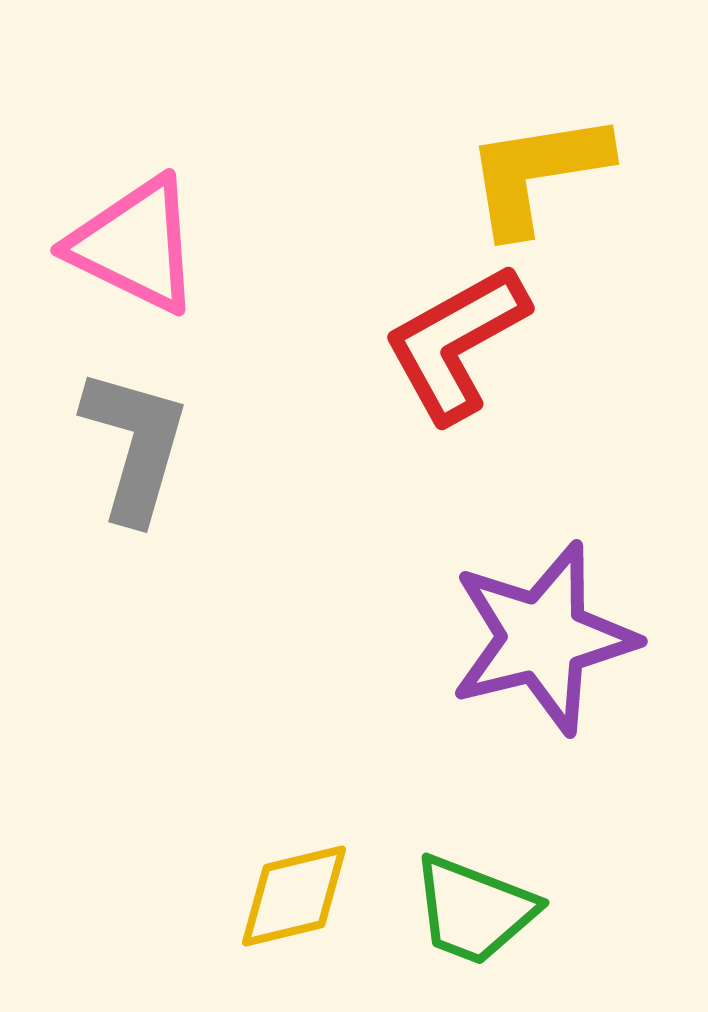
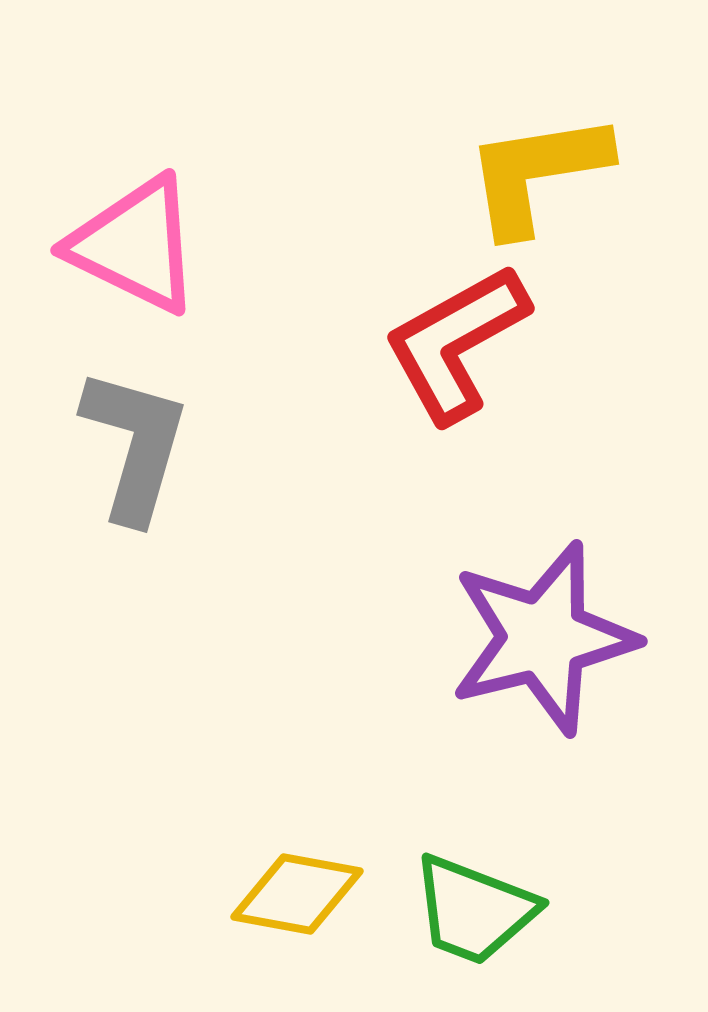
yellow diamond: moved 3 px right, 2 px up; rotated 24 degrees clockwise
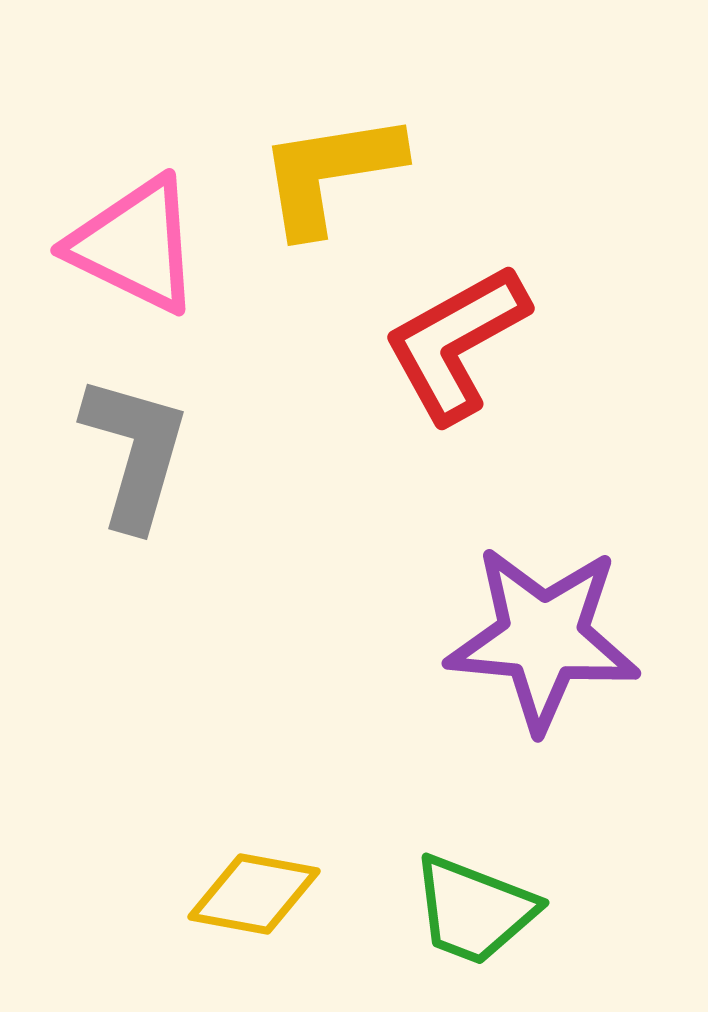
yellow L-shape: moved 207 px left
gray L-shape: moved 7 px down
purple star: rotated 19 degrees clockwise
yellow diamond: moved 43 px left
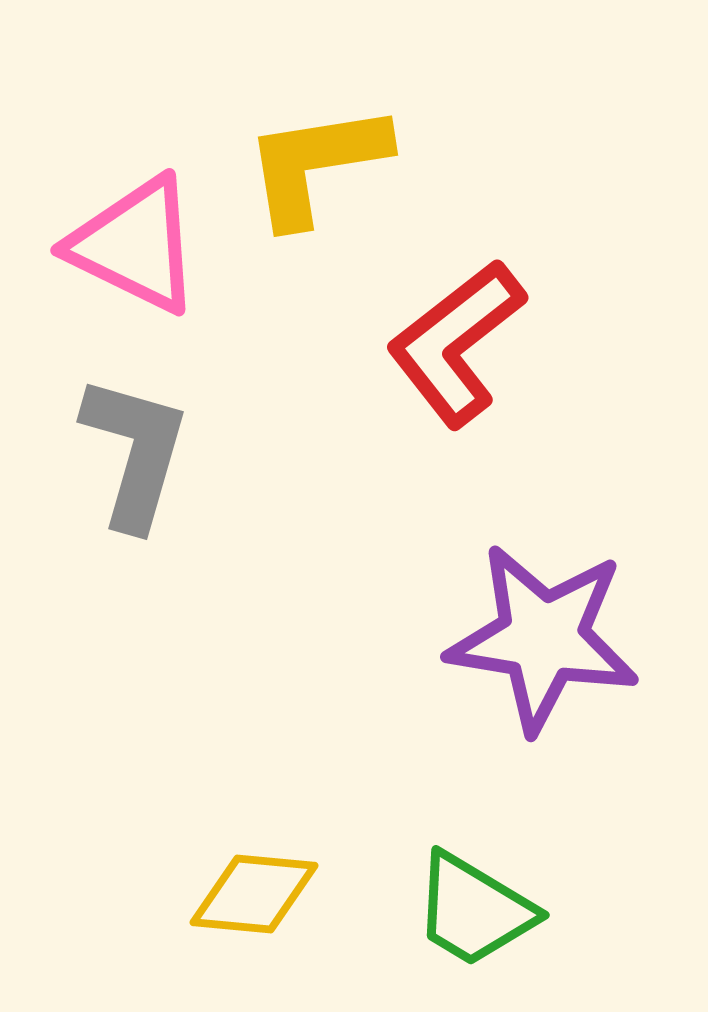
yellow L-shape: moved 14 px left, 9 px up
red L-shape: rotated 9 degrees counterclockwise
purple star: rotated 4 degrees clockwise
yellow diamond: rotated 5 degrees counterclockwise
green trapezoid: rotated 10 degrees clockwise
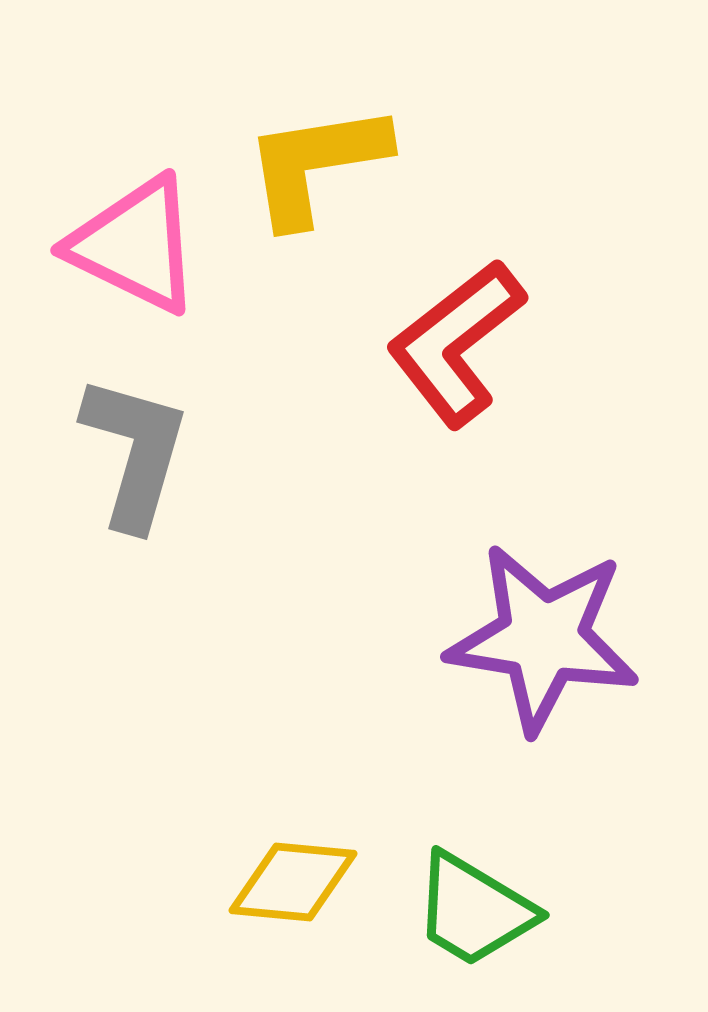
yellow diamond: moved 39 px right, 12 px up
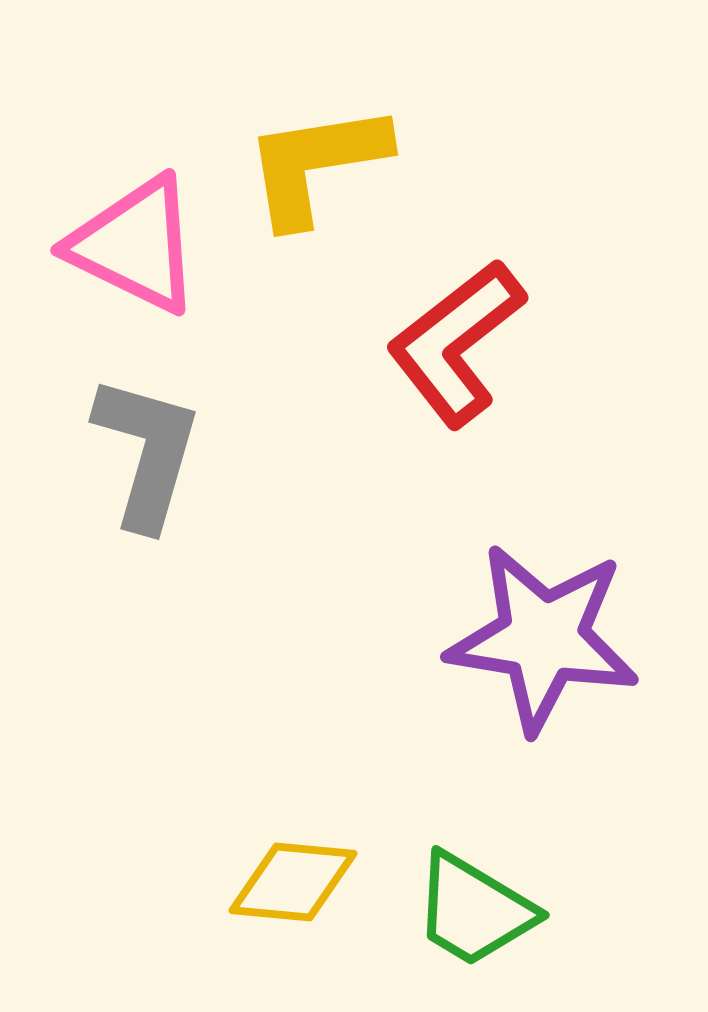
gray L-shape: moved 12 px right
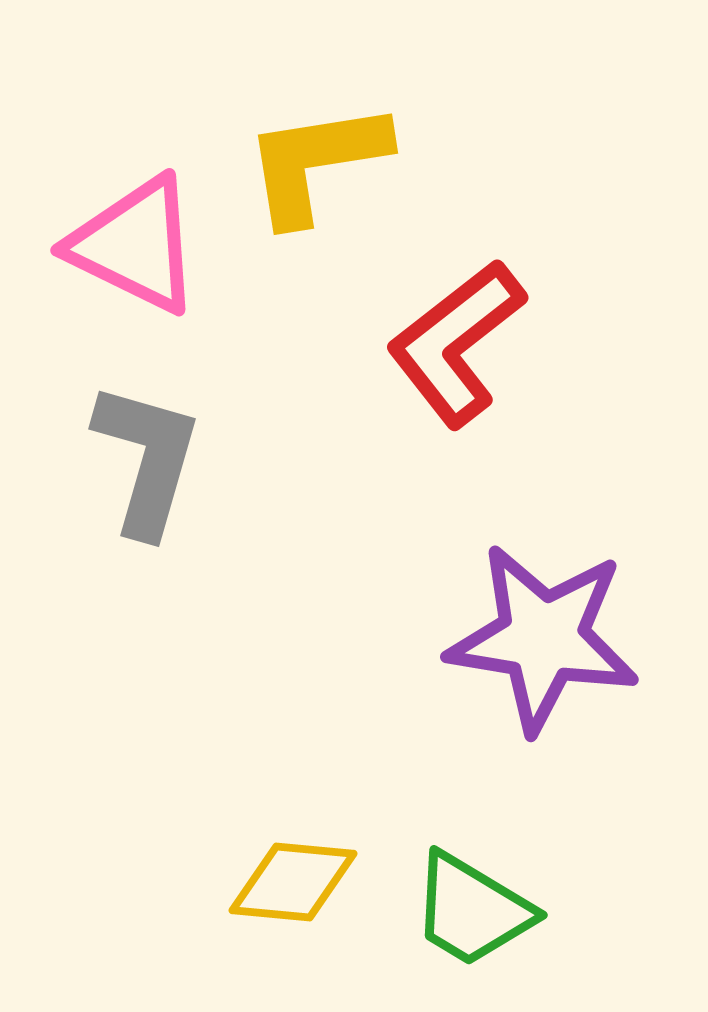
yellow L-shape: moved 2 px up
gray L-shape: moved 7 px down
green trapezoid: moved 2 px left
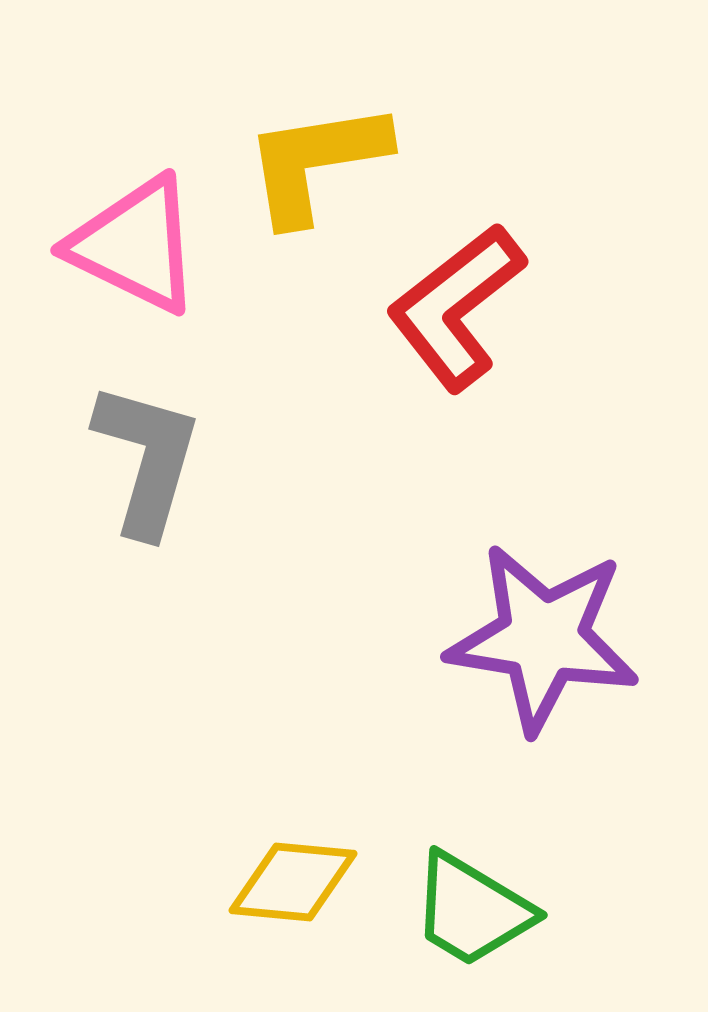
red L-shape: moved 36 px up
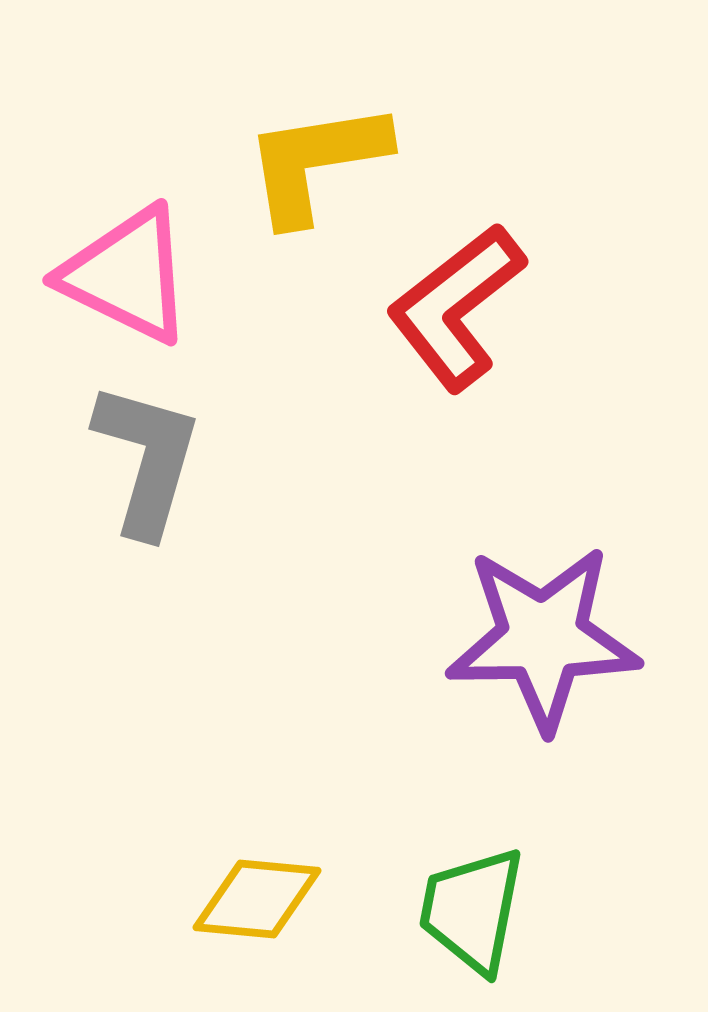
pink triangle: moved 8 px left, 30 px down
purple star: rotated 10 degrees counterclockwise
yellow diamond: moved 36 px left, 17 px down
green trapezoid: rotated 70 degrees clockwise
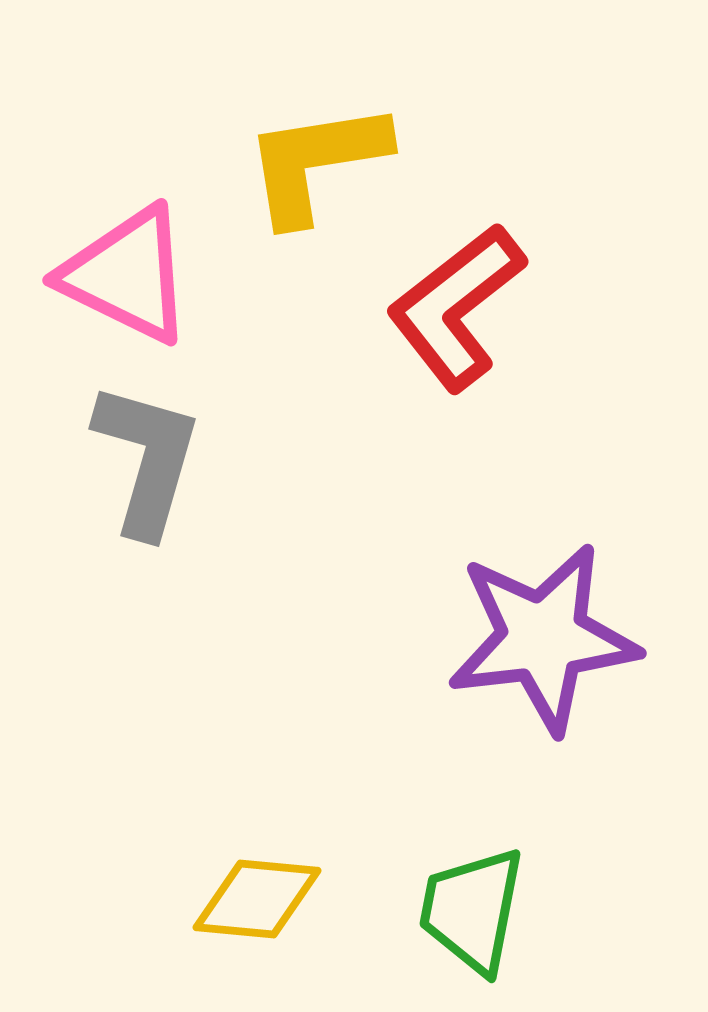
purple star: rotated 6 degrees counterclockwise
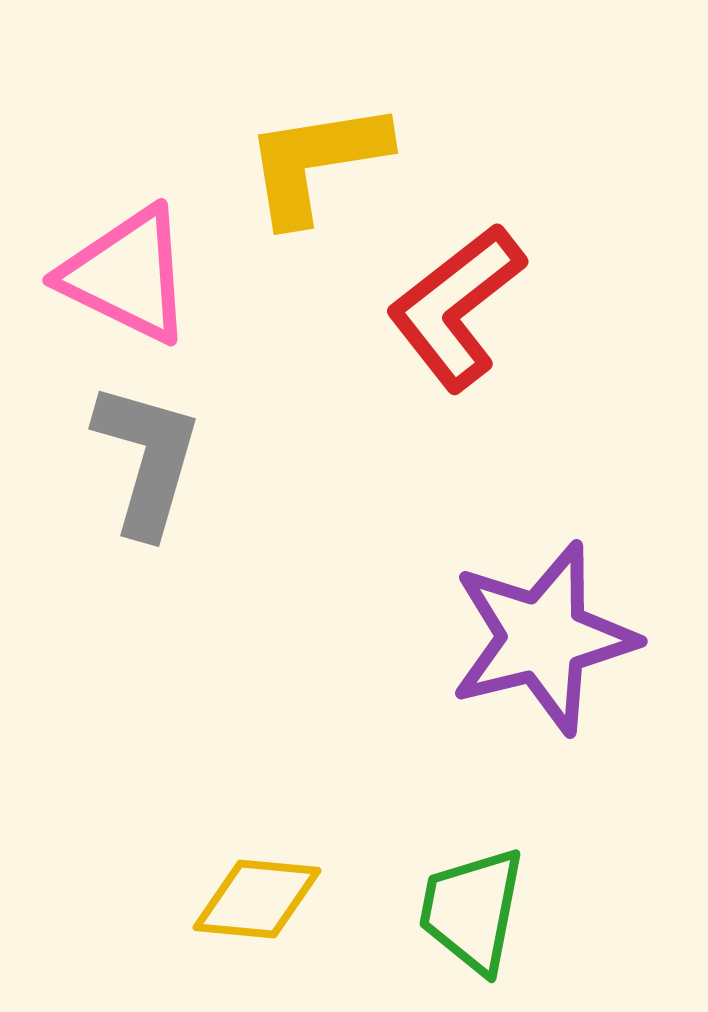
purple star: rotated 7 degrees counterclockwise
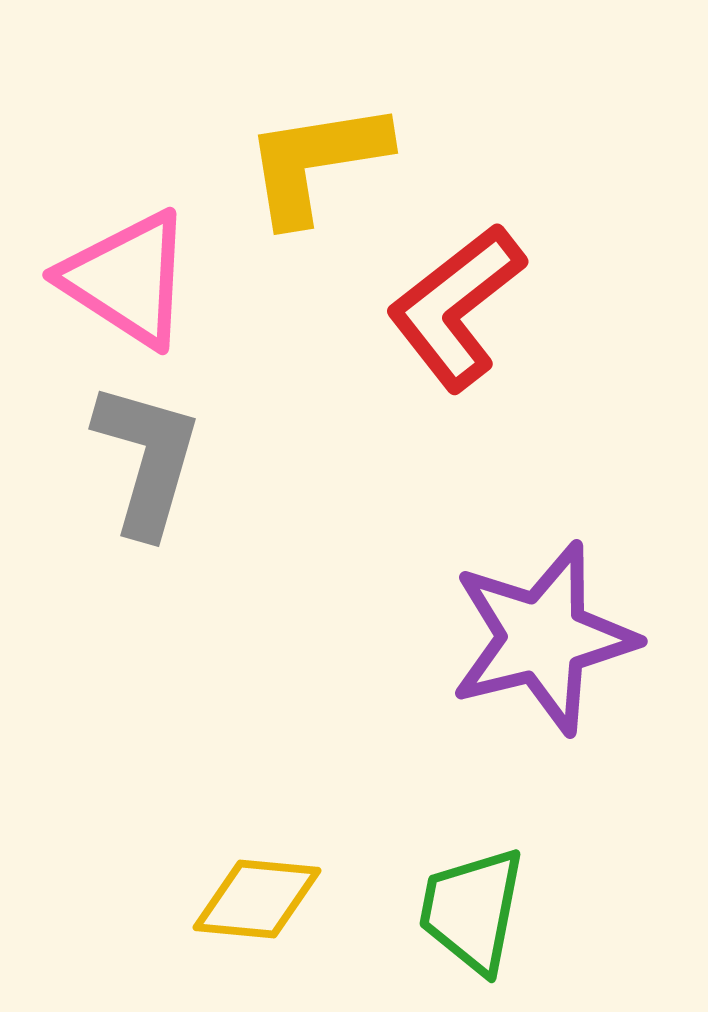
pink triangle: moved 4 px down; rotated 7 degrees clockwise
